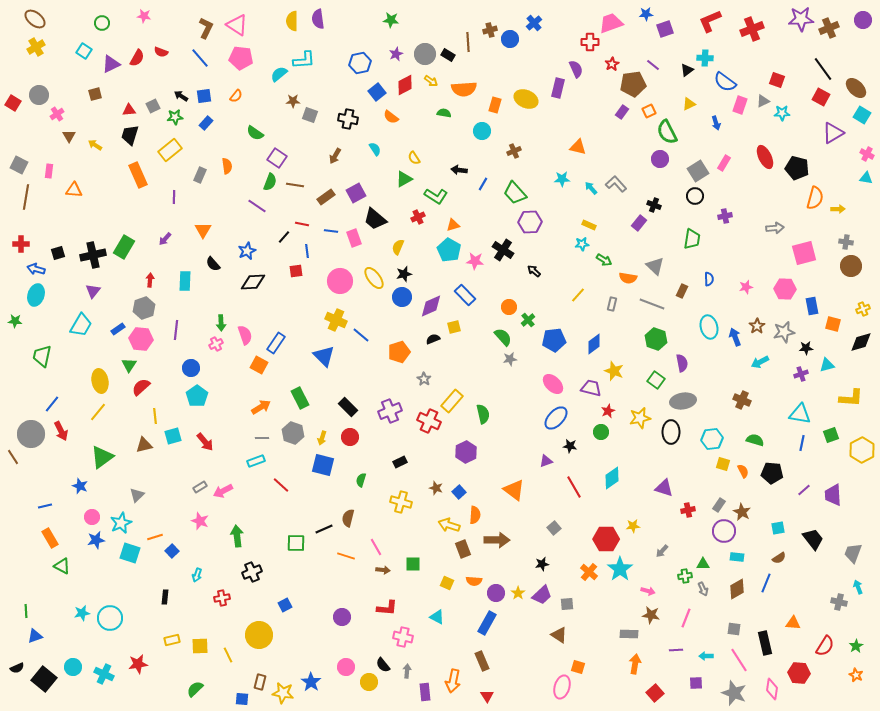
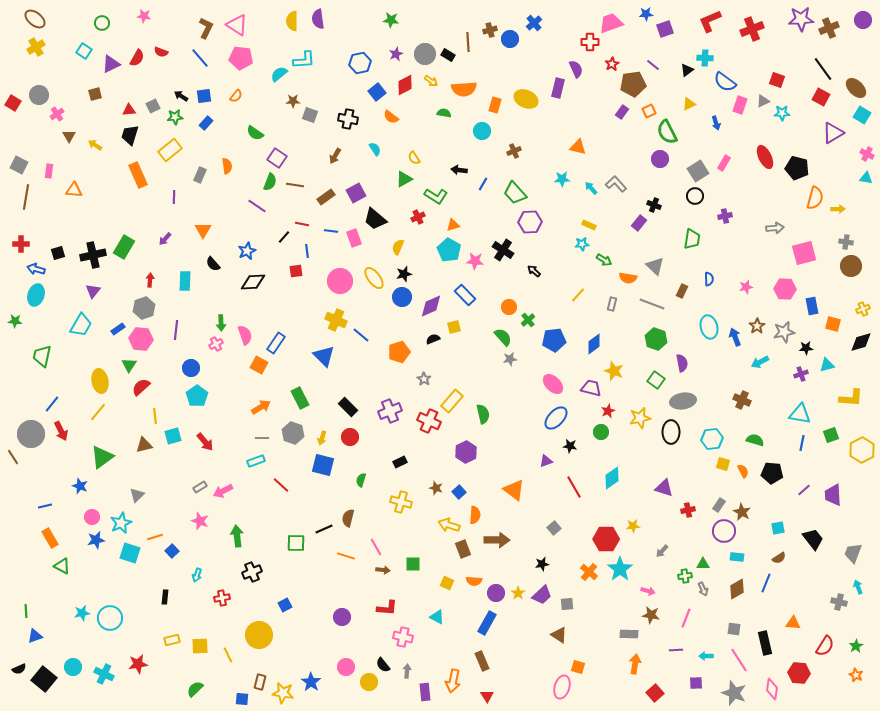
black semicircle at (17, 668): moved 2 px right, 1 px down
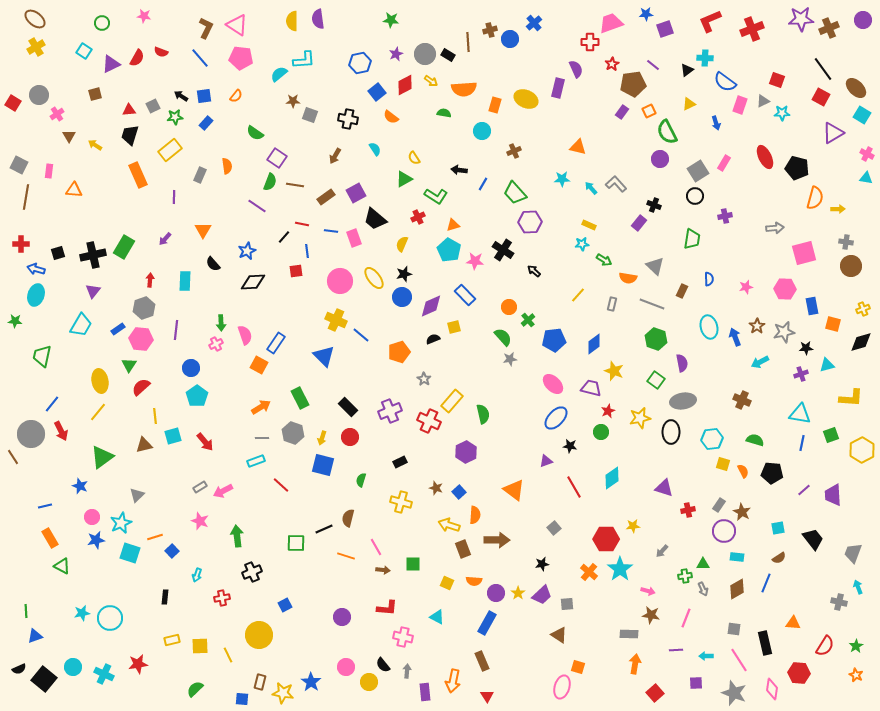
yellow semicircle at (398, 247): moved 4 px right, 3 px up
